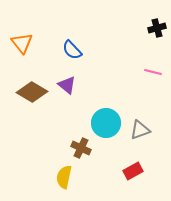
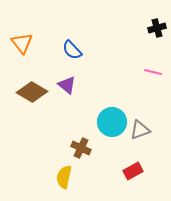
cyan circle: moved 6 px right, 1 px up
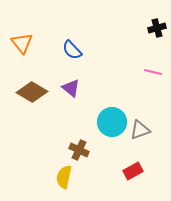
purple triangle: moved 4 px right, 3 px down
brown cross: moved 2 px left, 2 px down
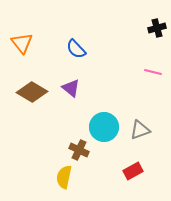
blue semicircle: moved 4 px right, 1 px up
cyan circle: moved 8 px left, 5 px down
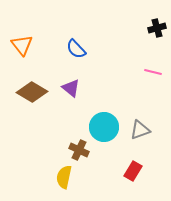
orange triangle: moved 2 px down
red rectangle: rotated 30 degrees counterclockwise
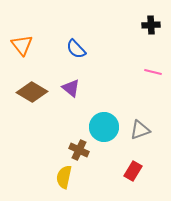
black cross: moved 6 px left, 3 px up; rotated 12 degrees clockwise
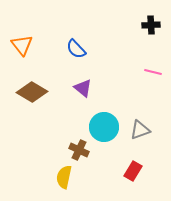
purple triangle: moved 12 px right
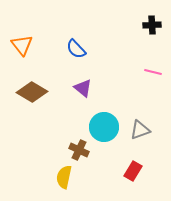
black cross: moved 1 px right
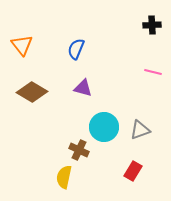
blue semicircle: rotated 65 degrees clockwise
purple triangle: rotated 24 degrees counterclockwise
